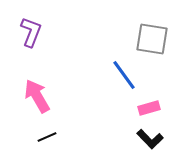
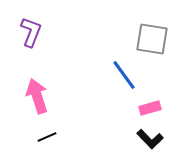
pink arrow: rotated 12 degrees clockwise
pink rectangle: moved 1 px right
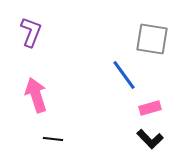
pink arrow: moved 1 px left, 1 px up
black line: moved 6 px right, 2 px down; rotated 30 degrees clockwise
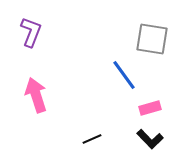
black line: moved 39 px right; rotated 30 degrees counterclockwise
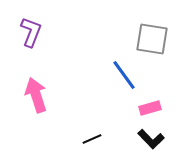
black L-shape: moved 1 px right
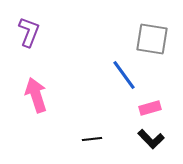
purple L-shape: moved 2 px left
black line: rotated 18 degrees clockwise
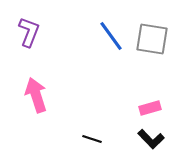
blue line: moved 13 px left, 39 px up
black line: rotated 24 degrees clockwise
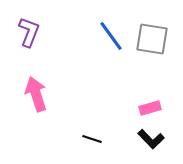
pink arrow: moved 1 px up
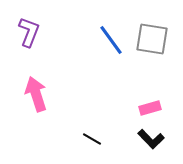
blue line: moved 4 px down
black line: rotated 12 degrees clockwise
